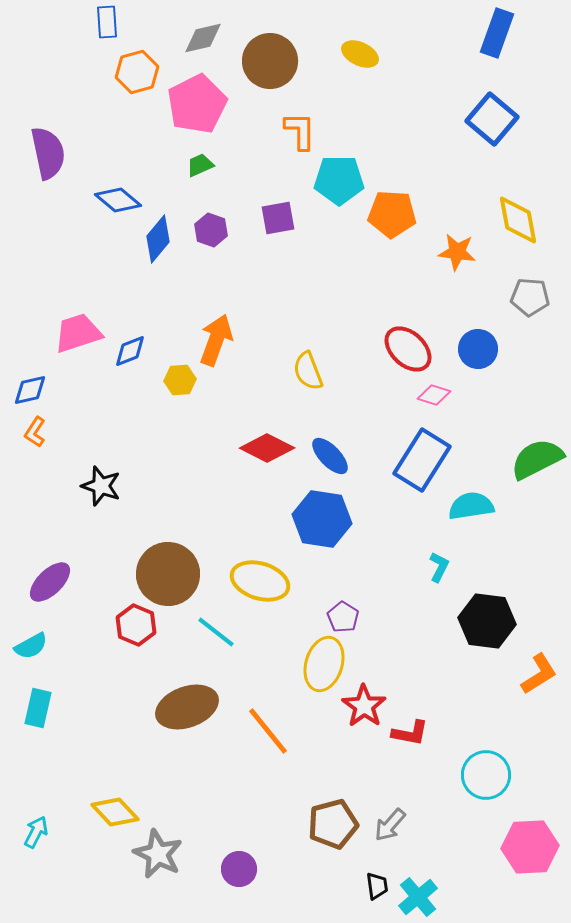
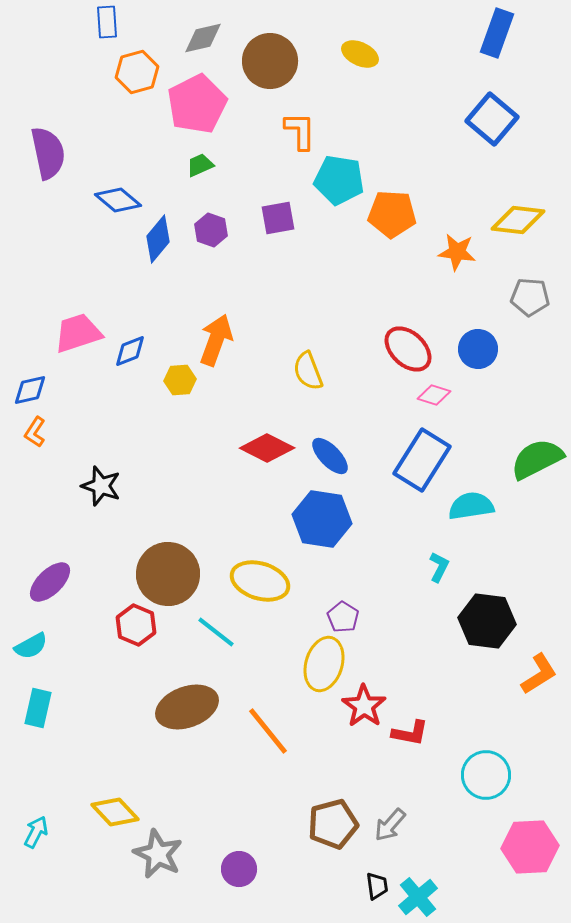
cyan pentagon at (339, 180): rotated 9 degrees clockwise
yellow diamond at (518, 220): rotated 72 degrees counterclockwise
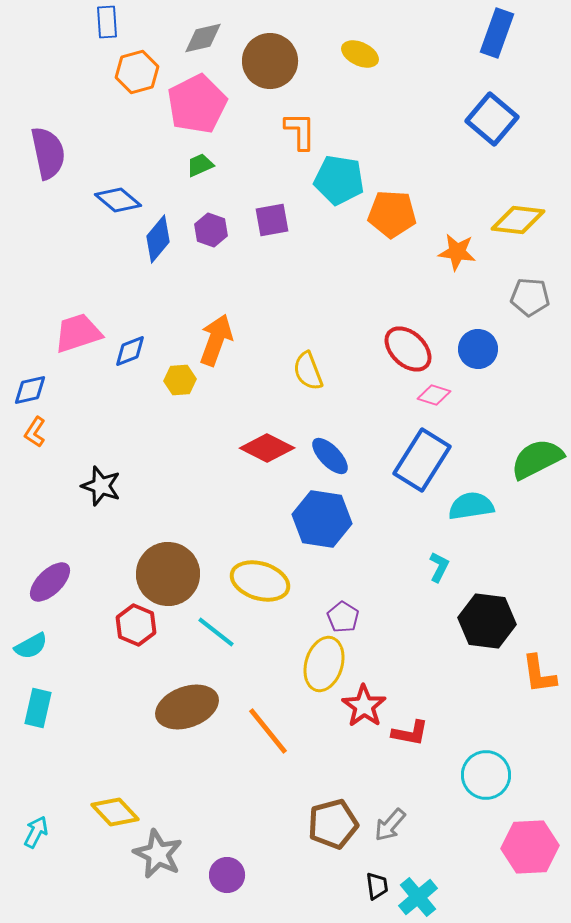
purple square at (278, 218): moved 6 px left, 2 px down
orange L-shape at (539, 674): rotated 114 degrees clockwise
purple circle at (239, 869): moved 12 px left, 6 px down
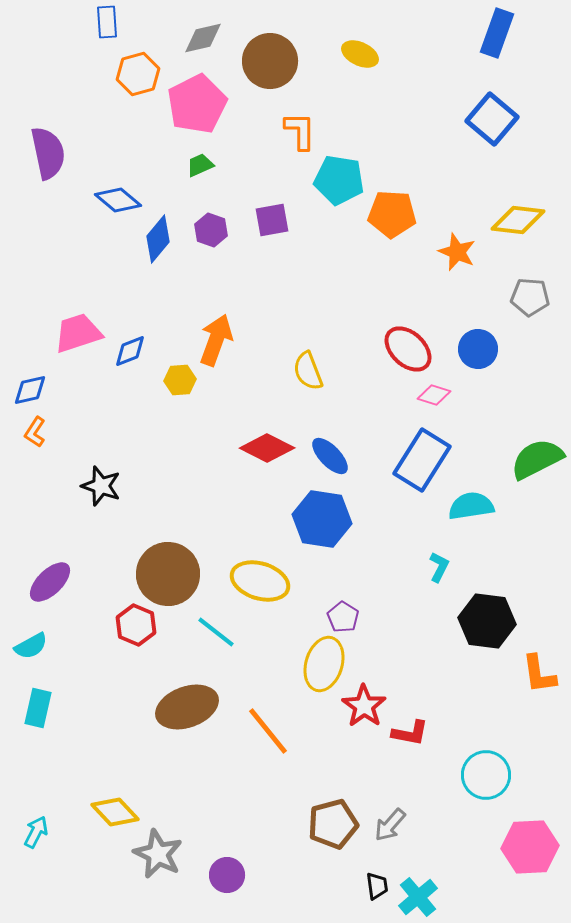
orange hexagon at (137, 72): moved 1 px right, 2 px down
orange star at (457, 252): rotated 15 degrees clockwise
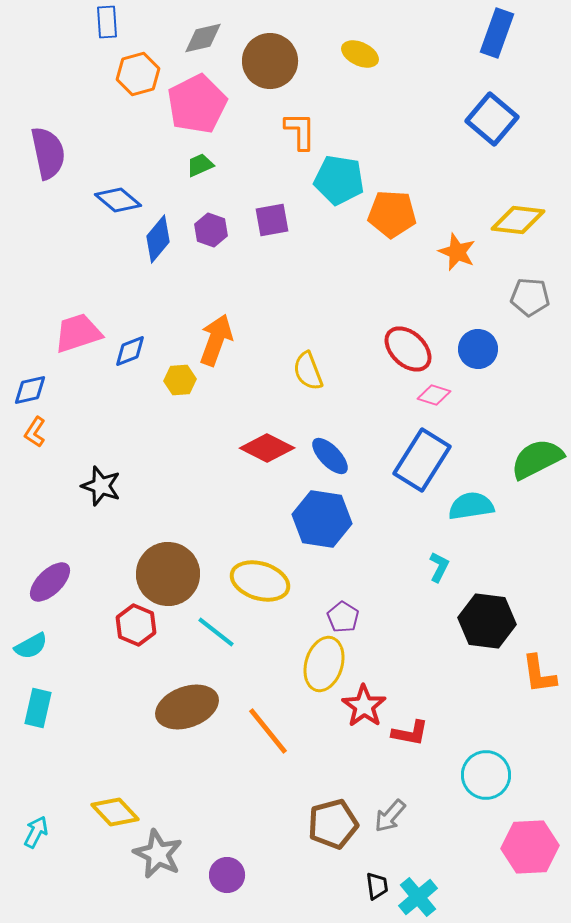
gray arrow at (390, 825): moved 9 px up
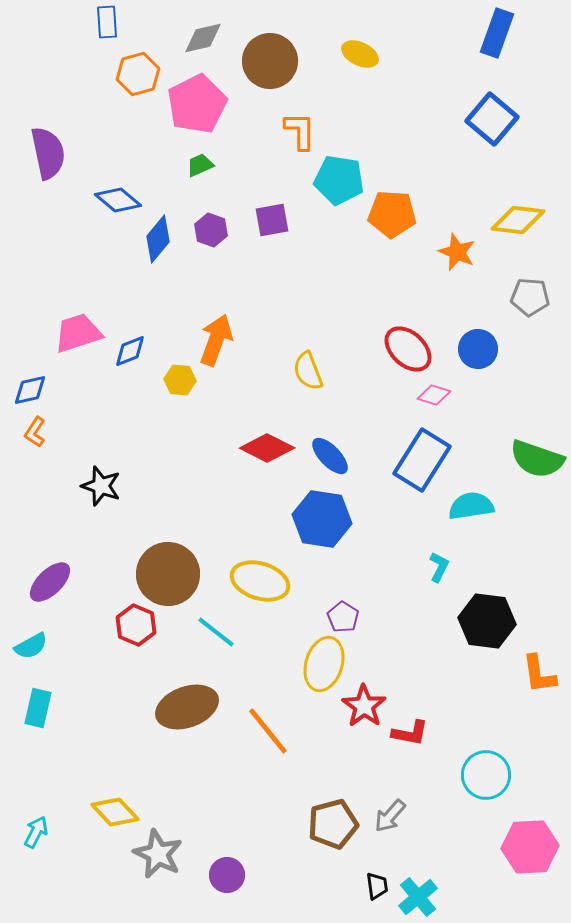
yellow hexagon at (180, 380): rotated 8 degrees clockwise
green semicircle at (537, 459): rotated 134 degrees counterclockwise
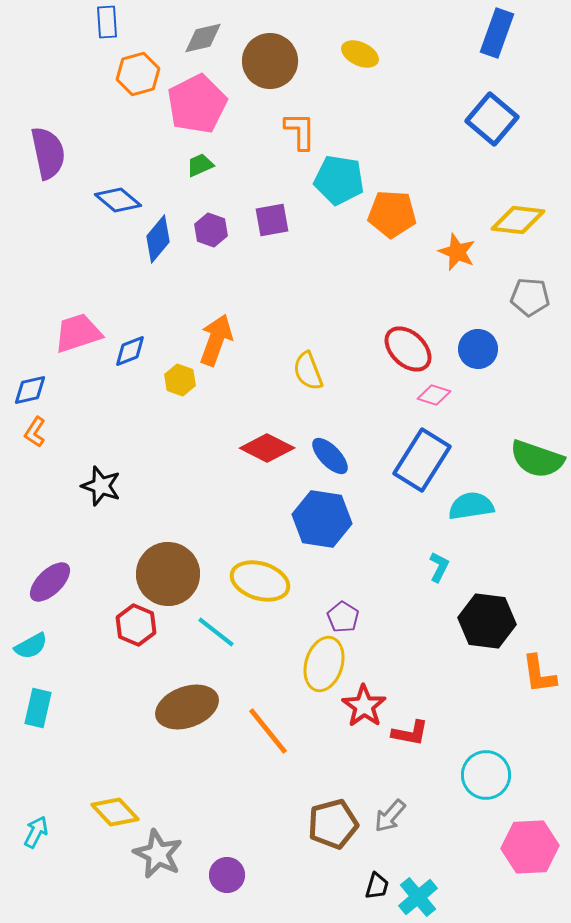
yellow hexagon at (180, 380): rotated 16 degrees clockwise
black trapezoid at (377, 886): rotated 24 degrees clockwise
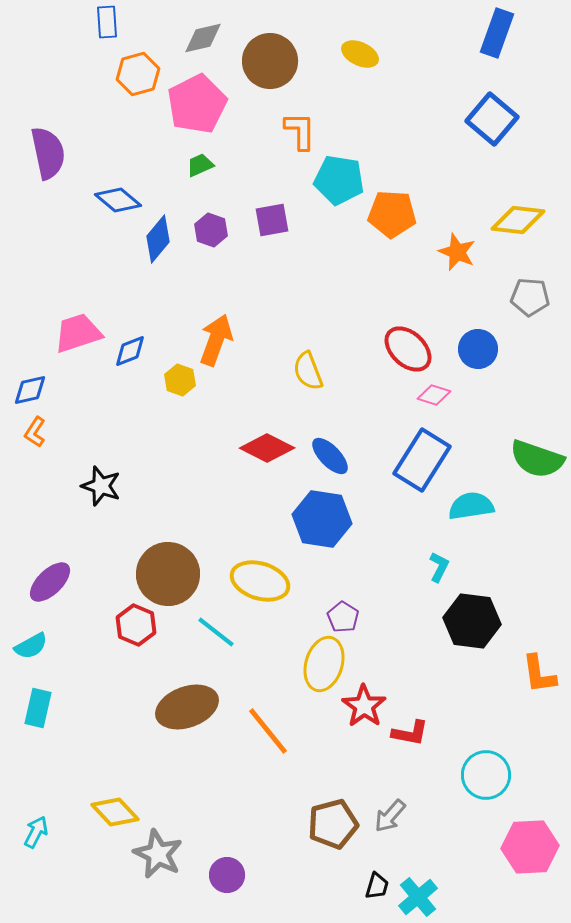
black hexagon at (487, 621): moved 15 px left
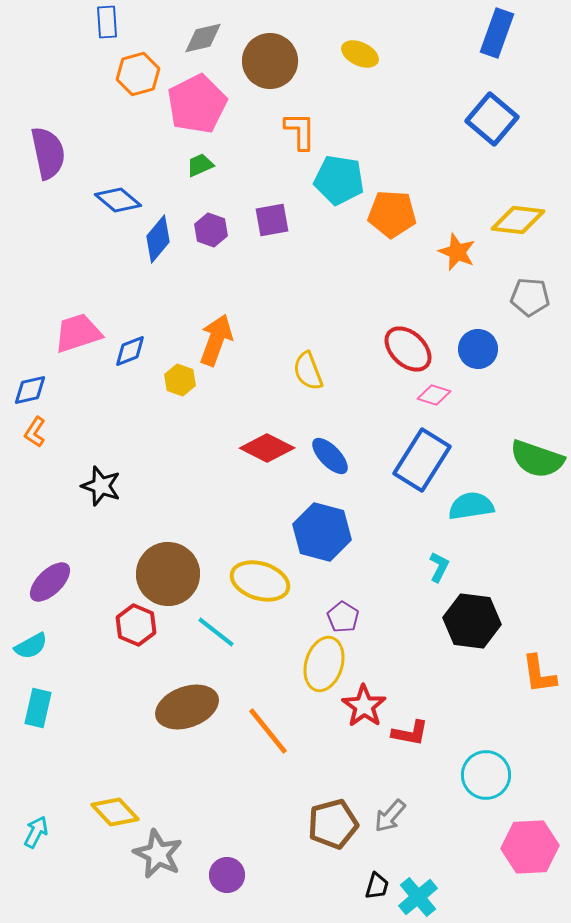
blue hexagon at (322, 519): moved 13 px down; rotated 6 degrees clockwise
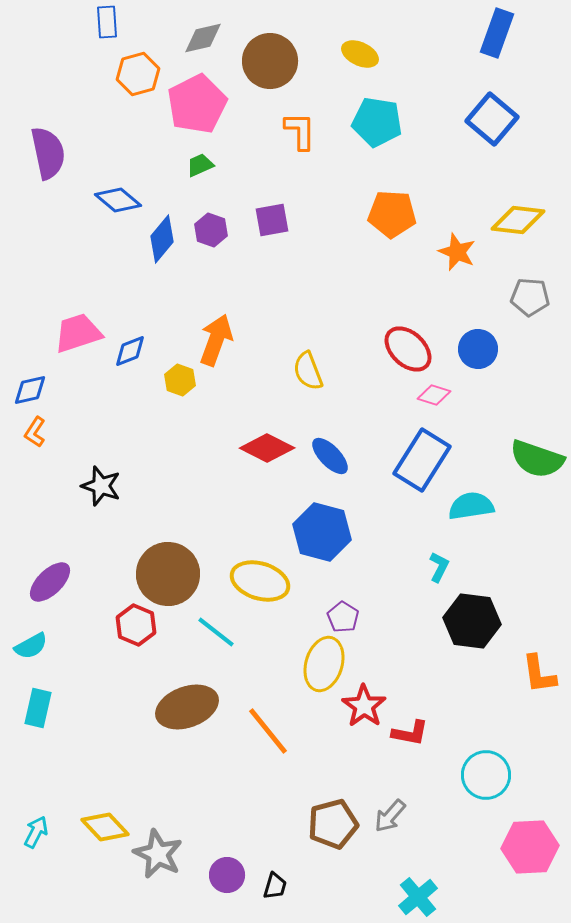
cyan pentagon at (339, 180): moved 38 px right, 58 px up
blue diamond at (158, 239): moved 4 px right
yellow diamond at (115, 812): moved 10 px left, 15 px down
black trapezoid at (377, 886): moved 102 px left
